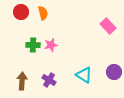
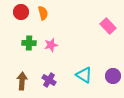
green cross: moved 4 px left, 2 px up
purple circle: moved 1 px left, 4 px down
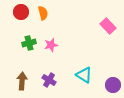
green cross: rotated 16 degrees counterclockwise
purple circle: moved 9 px down
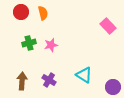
purple circle: moved 2 px down
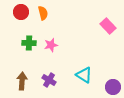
green cross: rotated 16 degrees clockwise
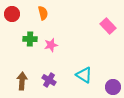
red circle: moved 9 px left, 2 px down
green cross: moved 1 px right, 4 px up
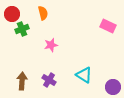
pink rectangle: rotated 21 degrees counterclockwise
green cross: moved 8 px left, 10 px up; rotated 24 degrees counterclockwise
